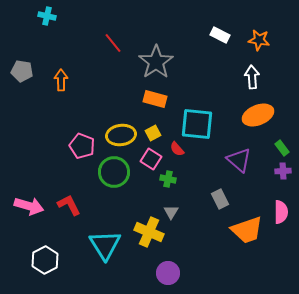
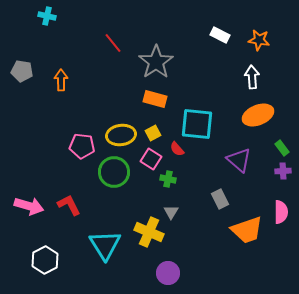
pink pentagon: rotated 15 degrees counterclockwise
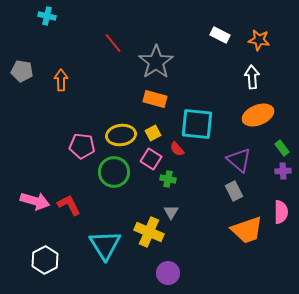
gray rectangle: moved 14 px right, 8 px up
pink arrow: moved 6 px right, 5 px up
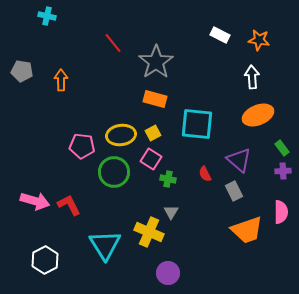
red semicircle: moved 28 px right, 25 px down; rotated 14 degrees clockwise
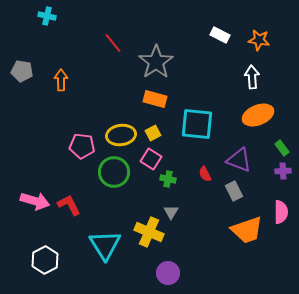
purple triangle: rotated 20 degrees counterclockwise
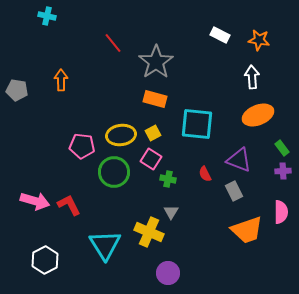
gray pentagon: moved 5 px left, 19 px down
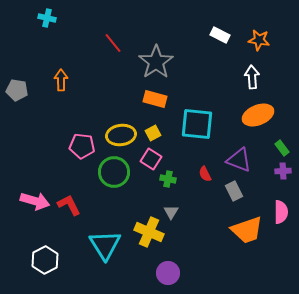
cyan cross: moved 2 px down
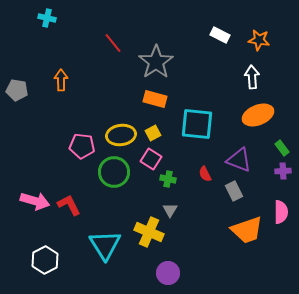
gray triangle: moved 1 px left, 2 px up
